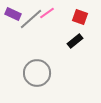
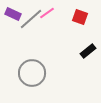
black rectangle: moved 13 px right, 10 px down
gray circle: moved 5 px left
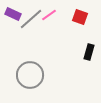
pink line: moved 2 px right, 2 px down
black rectangle: moved 1 px right, 1 px down; rotated 35 degrees counterclockwise
gray circle: moved 2 px left, 2 px down
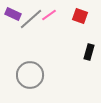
red square: moved 1 px up
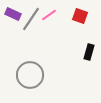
gray line: rotated 15 degrees counterclockwise
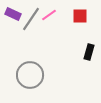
red square: rotated 21 degrees counterclockwise
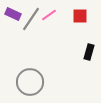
gray circle: moved 7 px down
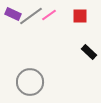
gray line: moved 3 px up; rotated 20 degrees clockwise
black rectangle: rotated 63 degrees counterclockwise
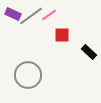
red square: moved 18 px left, 19 px down
gray circle: moved 2 px left, 7 px up
